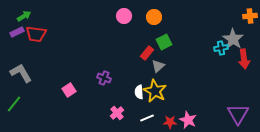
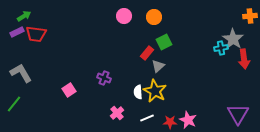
white semicircle: moved 1 px left
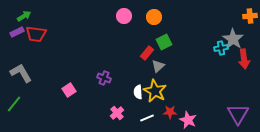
red star: moved 10 px up
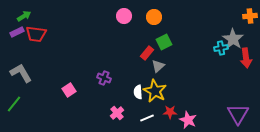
red arrow: moved 2 px right, 1 px up
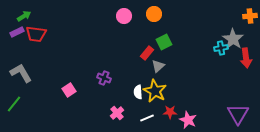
orange circle: moved 3 px up
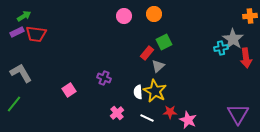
white line: rotated 48 degrees clockwise
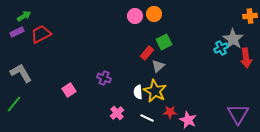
pink circle: moved 11 px right
red trapezoid: moved 5 px right; rotated 145 degrees clockwise
cyan cross: rotated 16 degrees counterclockwise
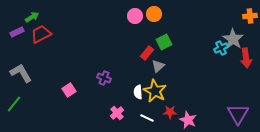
green arrow: moved 8 px right, 1 px down
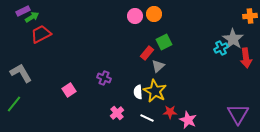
purple rectangle: moved 6 px right, 21 px up
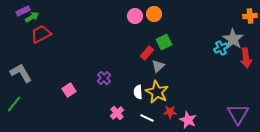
purple cross: rotated 24 degrees clockwise
yellow star: moved 2 px right, 1 px down
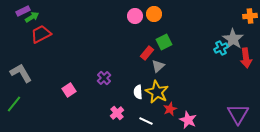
red star: moved 3 px up; rotated 24 degrees counterclockwise
white line: moved 1 px left, 3 px down
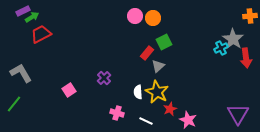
orange circle: moved 1 px left, 4 px down
pink cross: rotated 32 degrees counterclockwise
